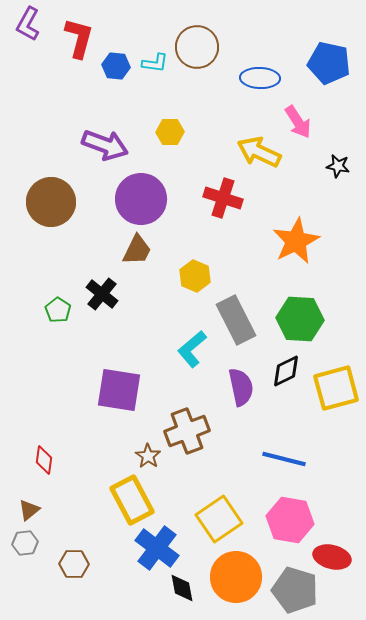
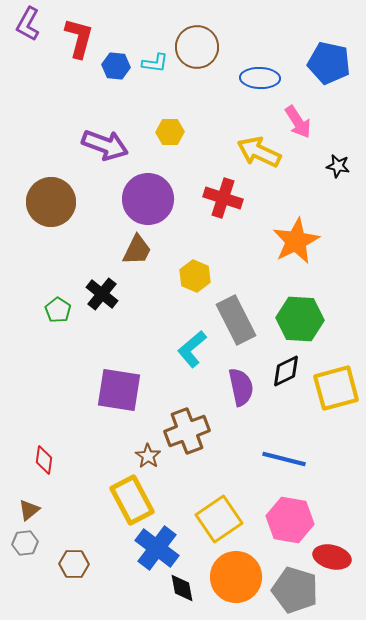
purple circle at (141, 199): moved 7 px right
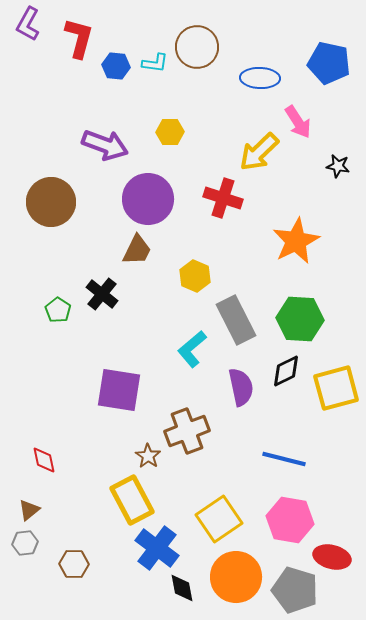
yellow arrow at (259, 152): rotated 69 degrees counterclockwise
red diamond at (44, 460): rotated 20 degrees counterclockwise
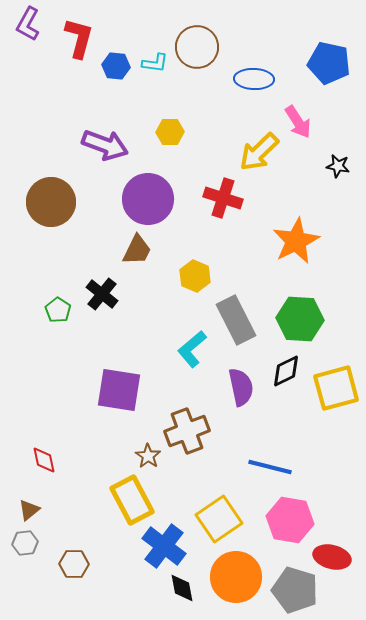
blue ellipse at (260, 78): moved 6 px left, 1 px down
blue line at (284, 459): moved 14 px left, 8 px down
blue cross at (157, 548): moved 7 px right, 2 px up
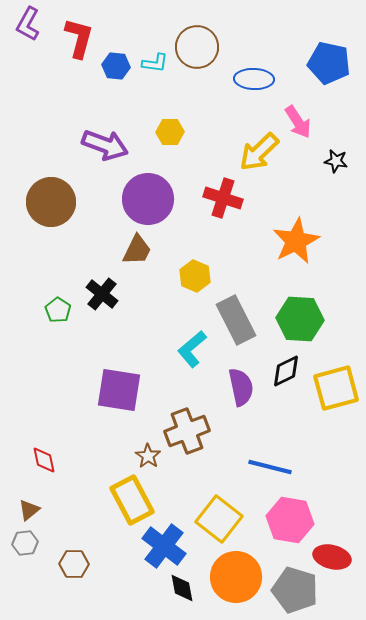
black star at (338, 166): moved 2 px left, 5 px up
yellow square at (219, 519): rotated 18 degrees counterclockwise
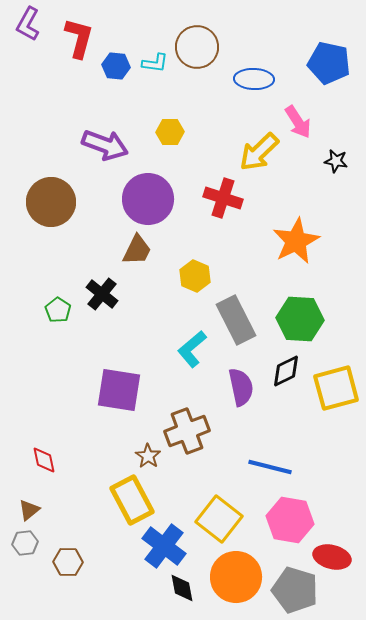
brown hexagon at (74, 564): moved 6 px left, 2 px up
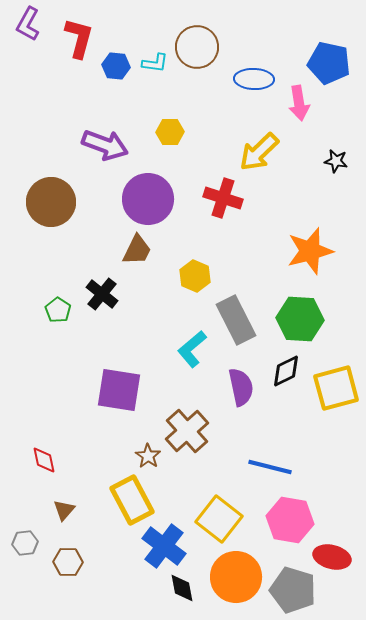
pink arrow at (298, 122): moved 1 px right, 19 px up; rotated 24 degrees clockwise
orange star at (296, 241): moved 14 px right, 10 px down; rotated 12 degrees clockwise
brown cross at (187, 431): rotated 21 degrees counterclockwise
brown triangle at (29, 510): moved 35 px right; rotated 10 degrees counterclockwise
gray pentagon at (295, 590): moved 2 px left
